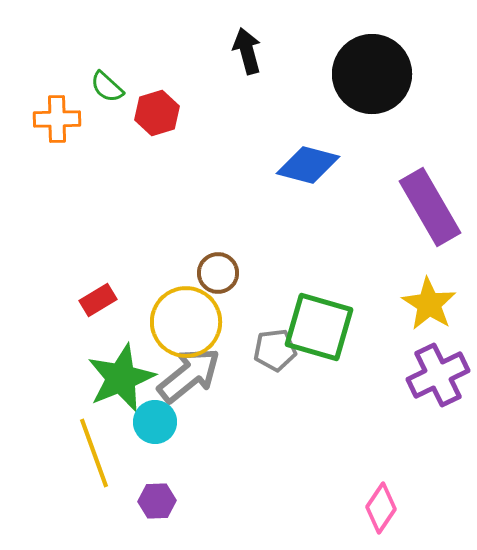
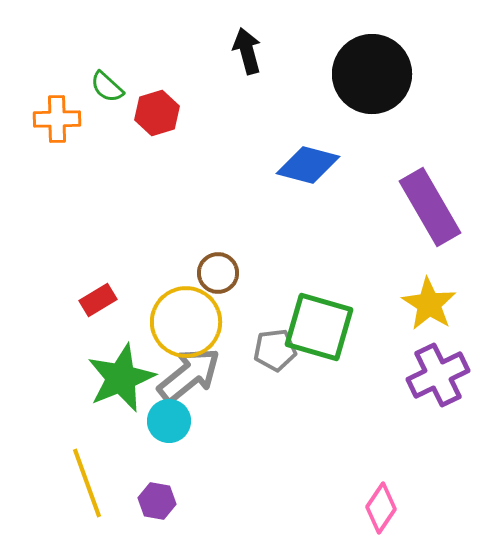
cyan circle: moved 14 px right, 1 px up
yellow line: moved 7 px left, 30 px down
purple hexagon: rotated 12 degrees clockwise
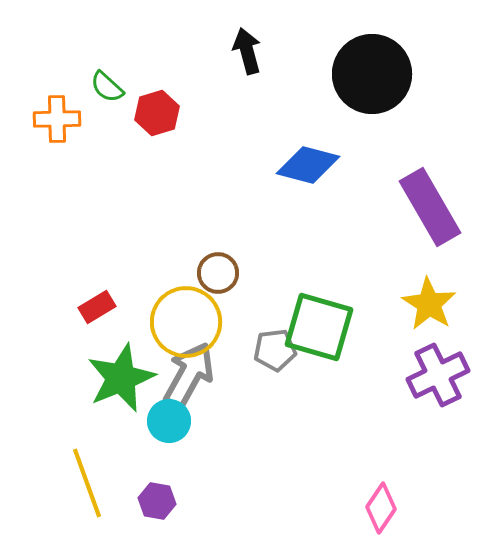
red rectangle: moved 1 px left, 7 px down
gray arrow: rotated 22 degrees counterclockwise
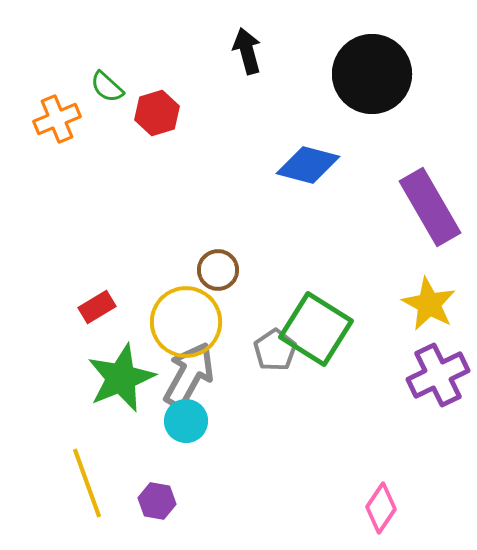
orange cross: rotated 21 degrees counterclockwise
brown circle: moved 3 px up
yellow star: rotated 4 degrees counterclockwise
green square: moved 3 px left, 2 px down; rotated 16 degrees clockwise
gray pentagon: rotated 27 degrees counterclockwise
cyan circle: moved 17 px right
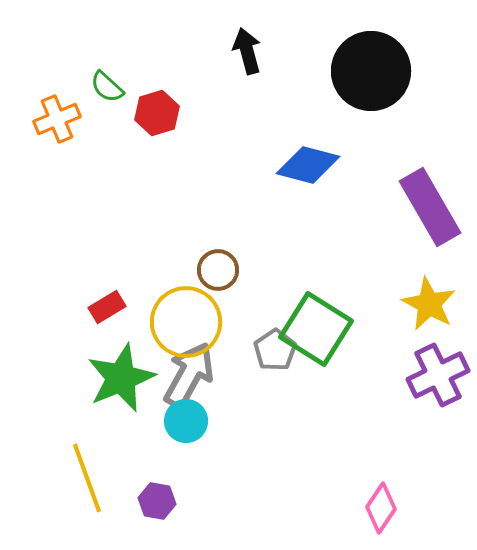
black circle: moved 1 px left, 3 px up
red rectangle: moved 10 px right
yellow line: moved 5 px up
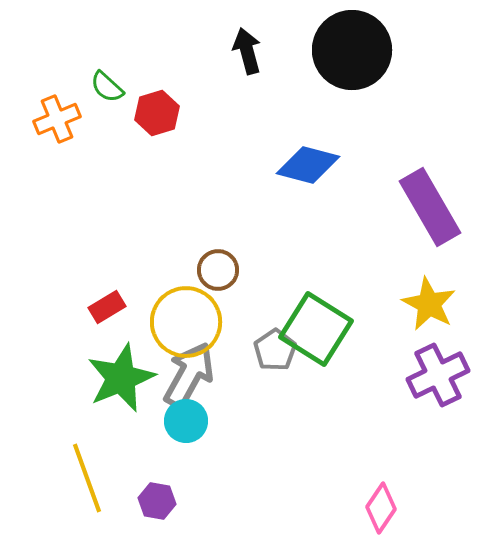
black circle: moved 19 px left, 21 px up
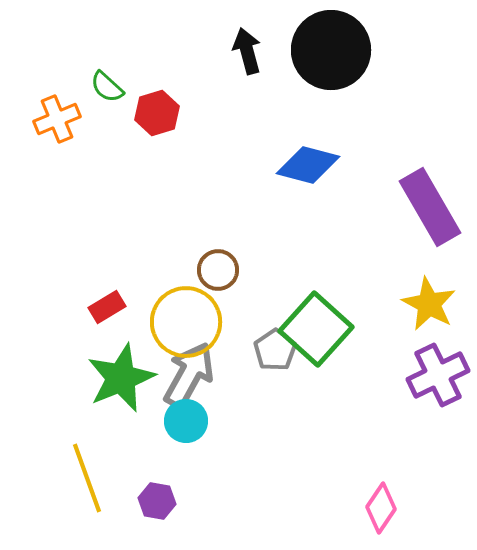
black circle: moved 21 px left
green square: rotated 10 degrees clockwise
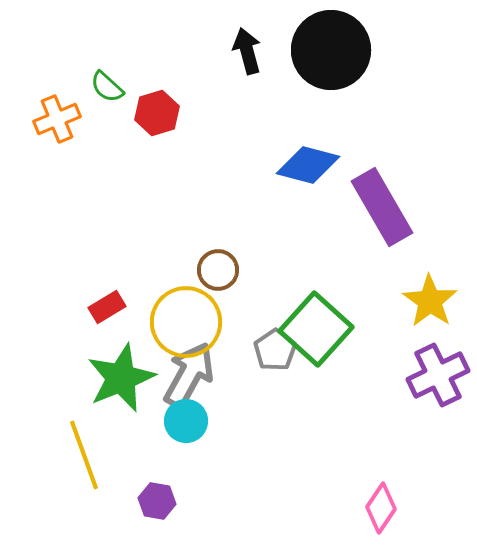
purple rectangle: moved 48 px left
yellow star: moved 1 px right, 3 px up; rotated 6 degrees clockwise
yellow line: moved 3 px left, 23 px up
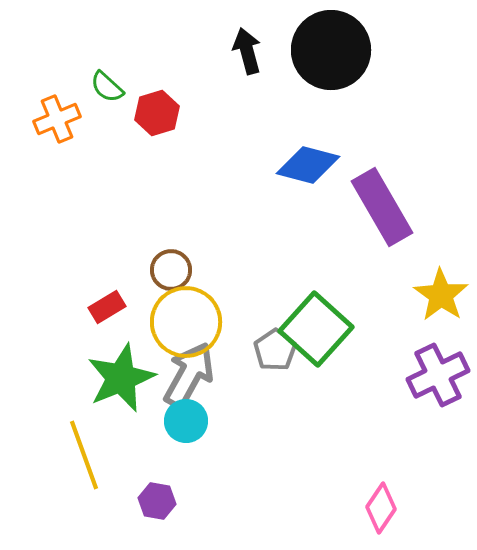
brown circle: moved 47 px left
yellow star: moved 11 px right, 6 px up
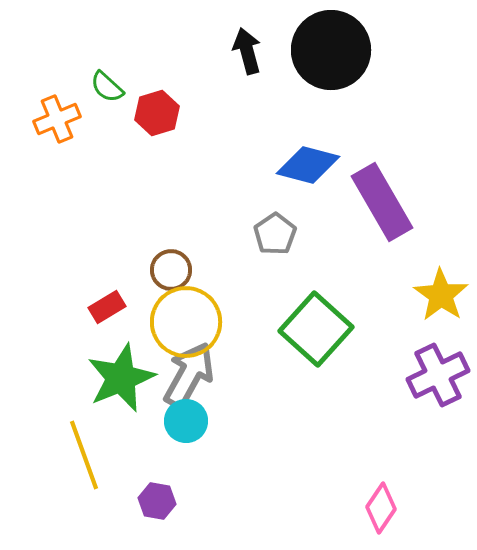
purple rectangle: moved 5 px up
gray pentagon: moved 116 px up
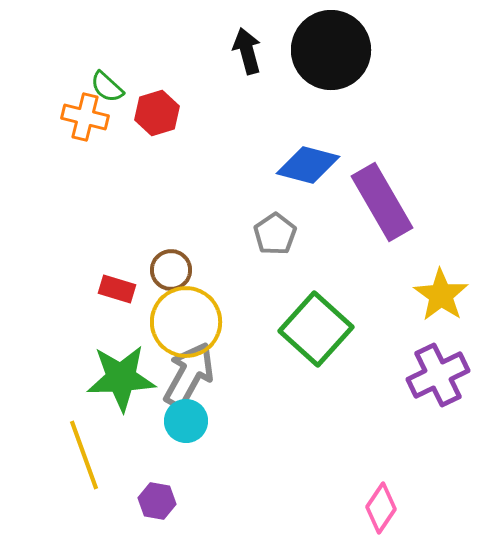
orange cross: moved 28 px right, 2 px up; rotated 36 degrees clockwise
red rectangle: moved 10 px right, 18 px up; rotated 48 degrees clockwise
green star: rotated 20 degrees clockwise
